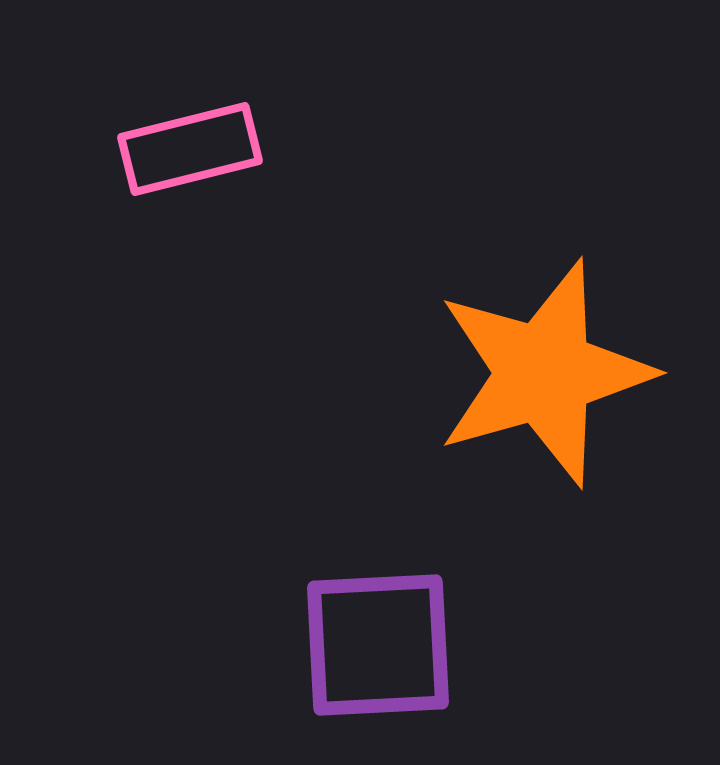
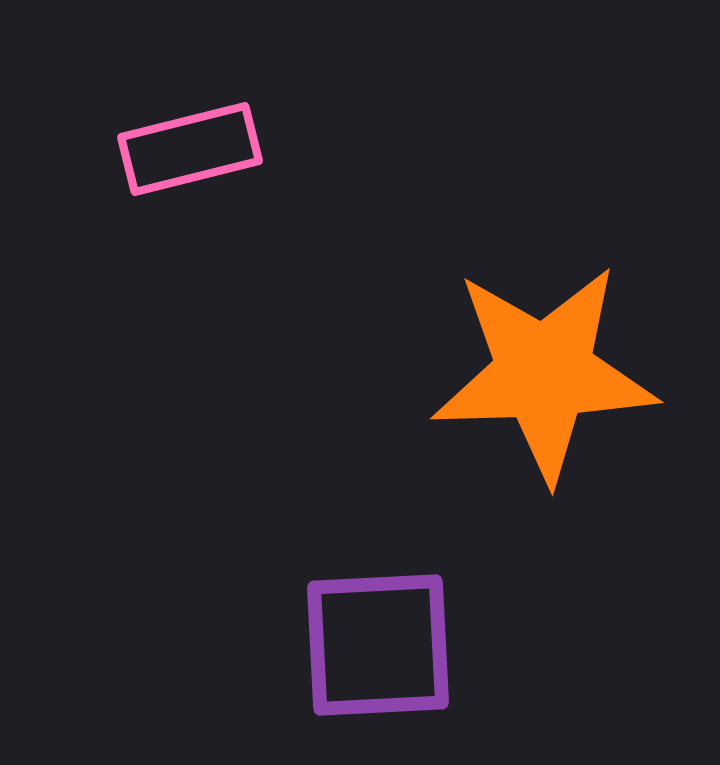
orange star: rotated 14 degrees clockwise
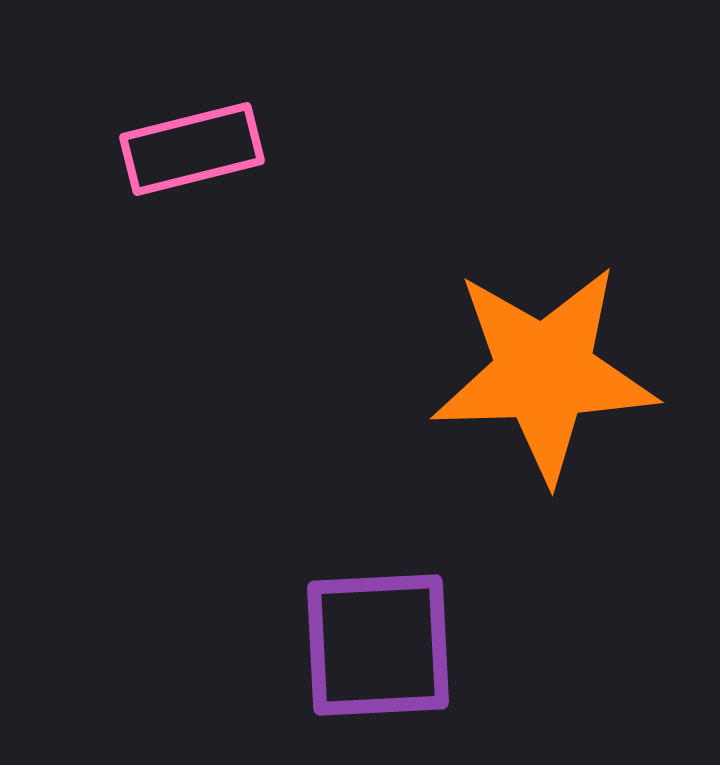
pink rectangle: moved 2 px right
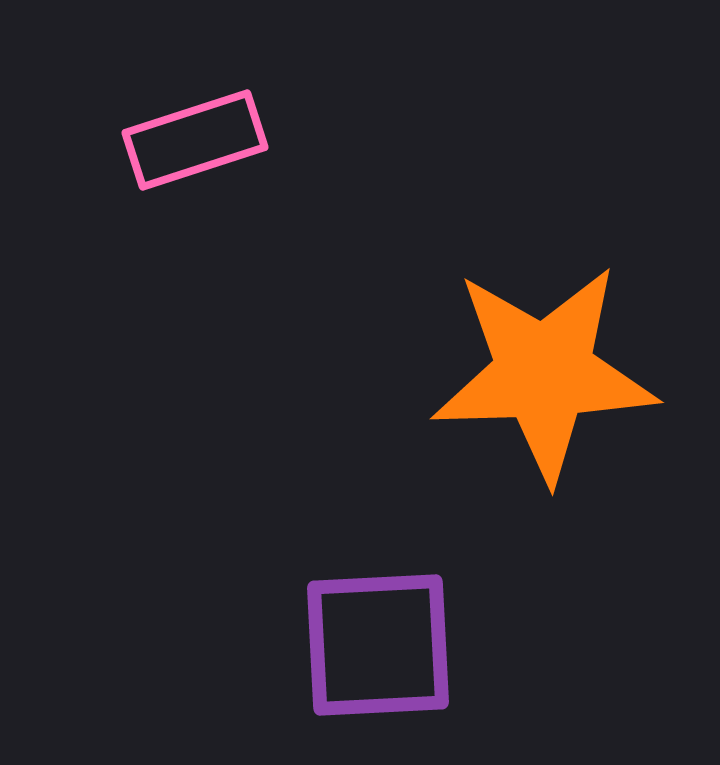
pink rectangle: moved 3 px right, 9 px up; rotated 4 degrees counterclockwise
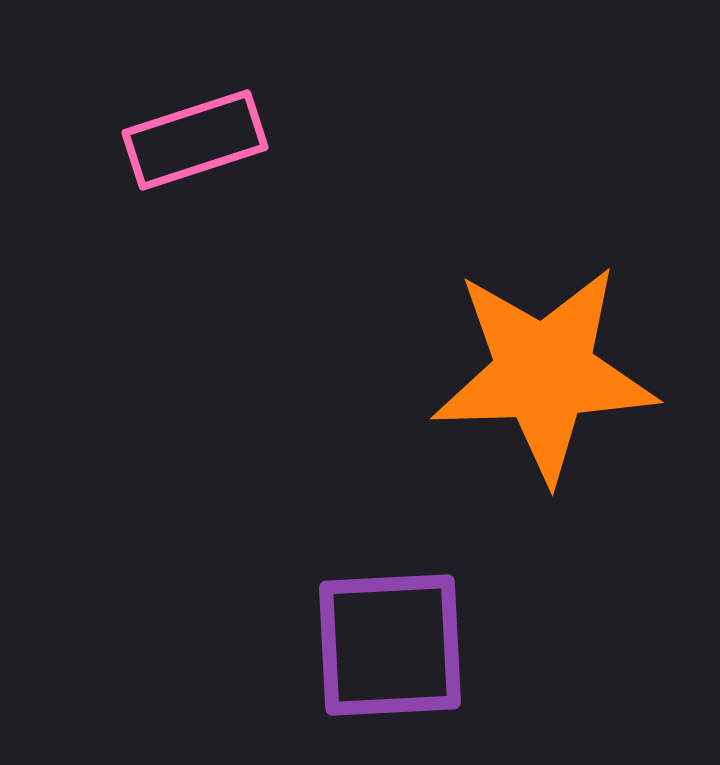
purple square: moved 12 px right
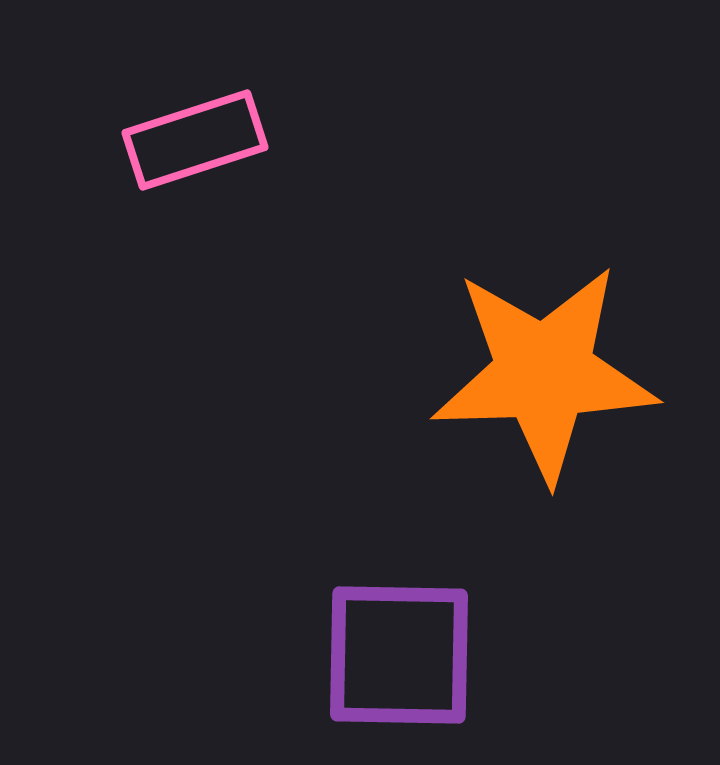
purple square: moved 9 px right, 10 px down; rotated 4 degrees clockwise
